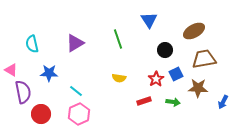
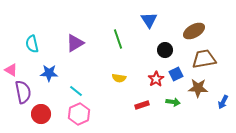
red rectangle: moved 2 px left, 4 px down
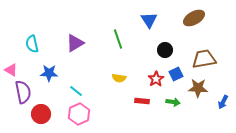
brown ellipse: moved 13 px up
red rectangle: moved 4 px up; rotated 24 degrees clockwise
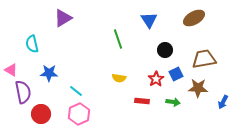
purple triangle: moved 12 px left, 25 px up
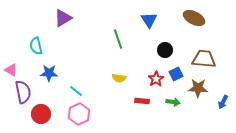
brown ellipse: rotated 55 degrees clockwise
cyan semicircle: moved 4 px right, 2 px down
brown trapezoid: rotated 15 degrees clockwise
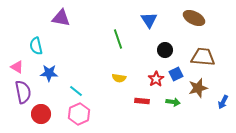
purple triangle: moved 2 px left; rotated 42 degrees clockwise
brown trapezoid: moved 1 px left, 2 px up
pink triangle: moved 6 px right, 3 px up
brown star: rotated 18 degrees counterclockwise
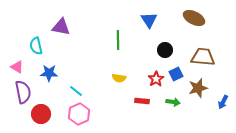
purple triangle: moved 9 px down
green line: moved 1 px down; rotated 18 degrees clockwise
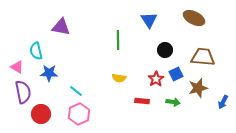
cyan semicircle: moved 5 px down
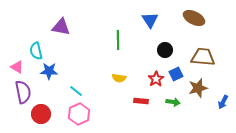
blue triangle: moved 1 px right
blue star: moved 2 px up
red rectangle: moved 1 px left
